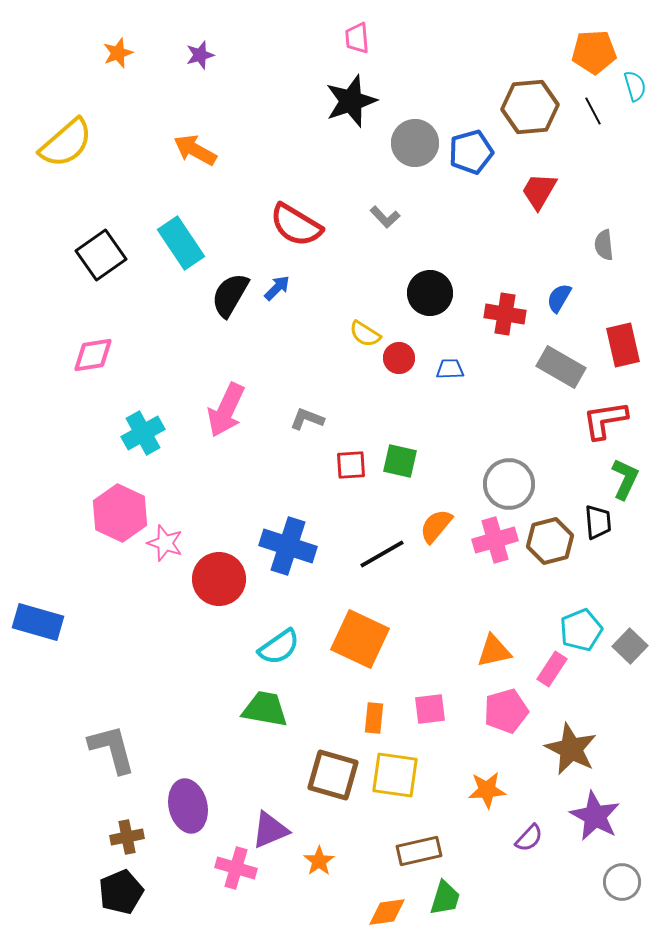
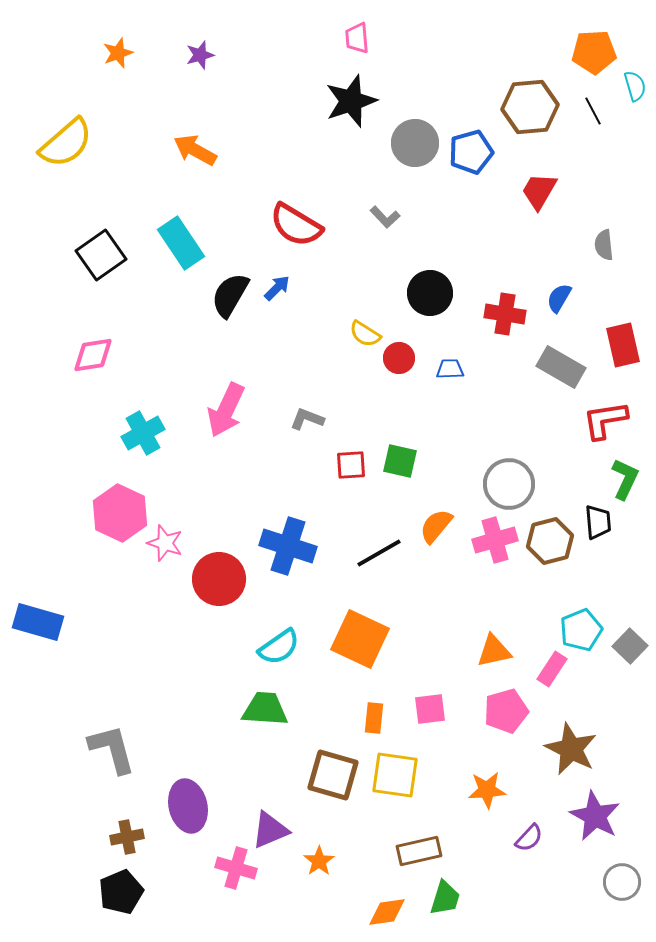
black line at (382, 554): moved 3 px left, 1 px up
green trapezoid at (265, 709): rotated 6 degrees counterclockwise
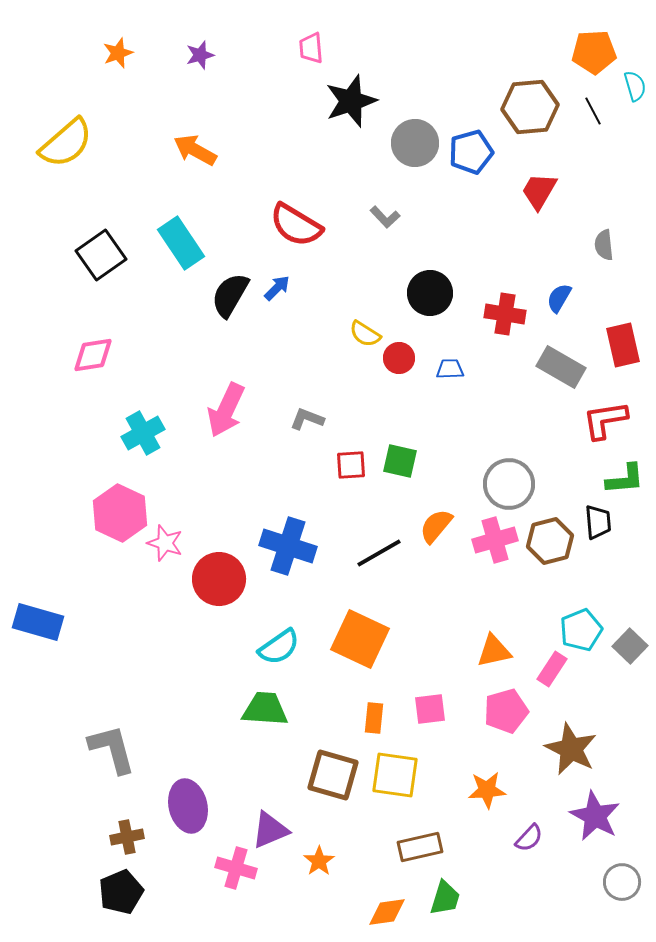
pink trapezoid at (357, 38): moved 46 px left, 10 px down
green L-shape at (625, 479): rotated 60 degrees clockwise
brown rectangle at (419, 851): moved 1 px right, 4 px up
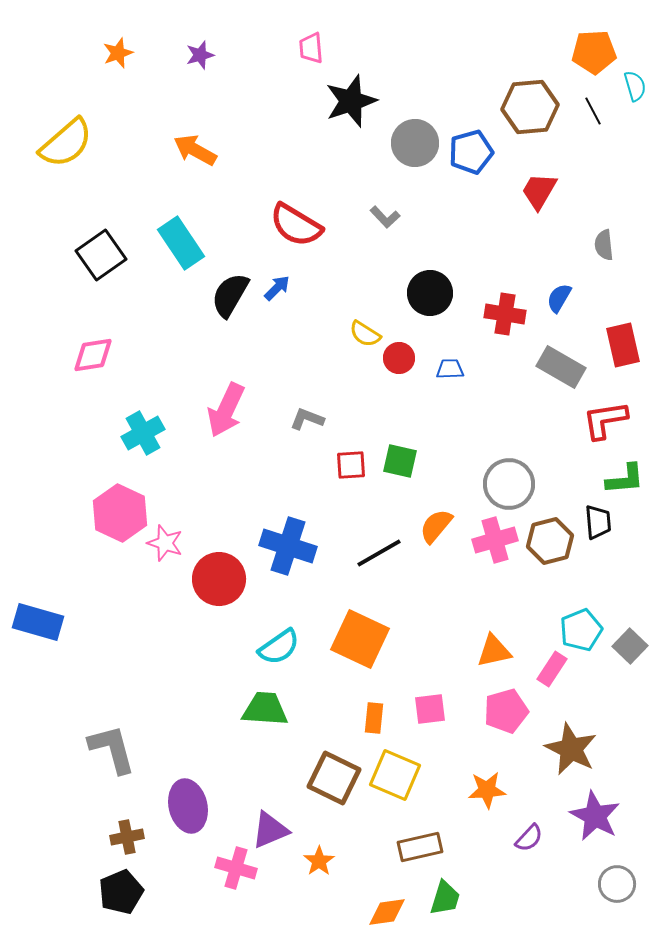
brown square at (333, 775): moved 1 px right, 3 px down; rotated 10 degrees clockwise
yellow square at (395, 775): rotated 15 degrees clockwise
gray circle at (622, 882): moved 5 px left, 2 px down
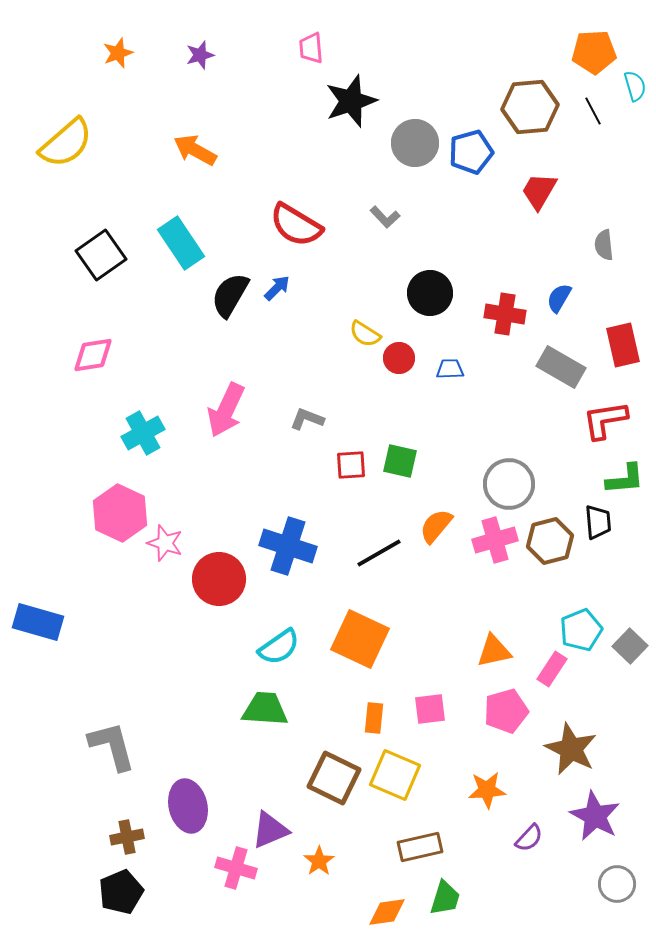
gray L-shape at (112, 749): moved 3 px up
